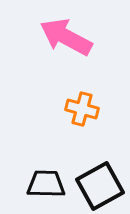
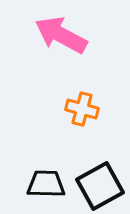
pink arrow: moved 5 px left, 2 px up
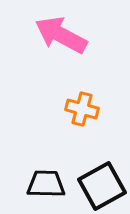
black square: moved 2 px right
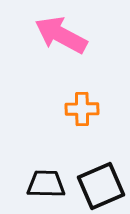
orange cross: rotated 16 degrees counterclockwise
black square: moved 1 px left; rotated 6 degrees clockwise
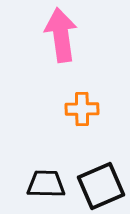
pink arrow: rotated 54 degrees clockwise
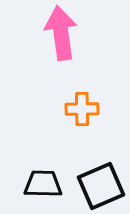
pink arrow: moved 2 px up
black trapezoid: moved 3 px left
